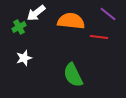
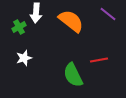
white arrow: rotated 48 degrees counterclockwise
orange semicircle: rotated 32 degrees clockwise
red line: moved 23 px down; rotated 18 degrees counterclockwise
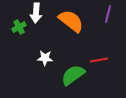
purple line: rotated 66 degrees clockwise
white star: moved 21 px right; rotated 21 degrees clockwise
green semicircle: rotated 80 degrees clockwise
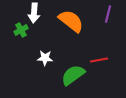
white arrow: moved 2 px left
green cross: moved 2 px right, 3 px down
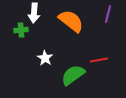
green cross: rotated 24 degrees clockwise
white star: rotated 28 degrees clockwise
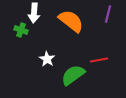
green cross: rotated 24 degrees clockwise
white star: moved 2 px right, 1 px down
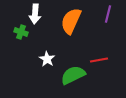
white arrow: moved 1 px right, 1 px down
orange semicircle: rotated 104 degrees counterclockwise
green cross: moved 2 px down
green semicircle: rotated 10 degrees clockwise
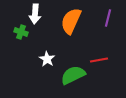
purple line: moved 4 px down
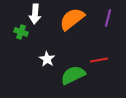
orange semicircle: moved 1 px right, 2 px up; rotated 28 degrees clockwise
